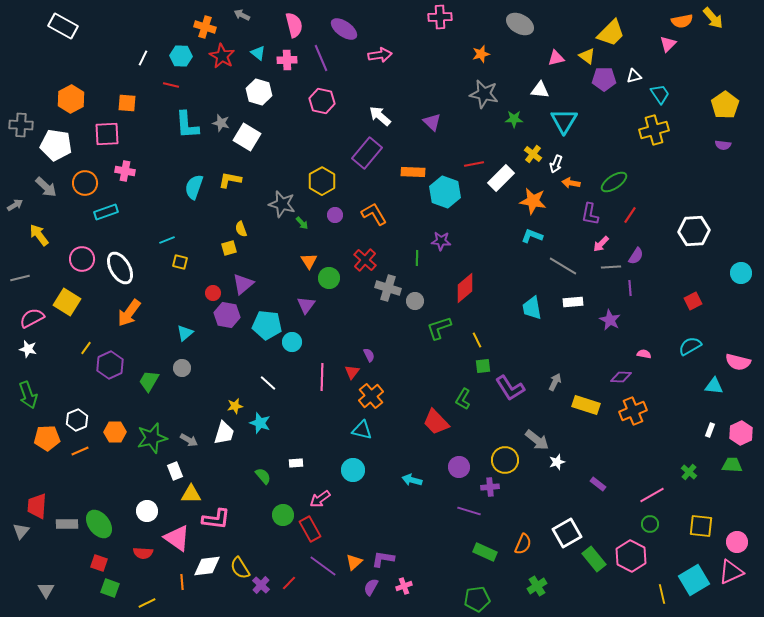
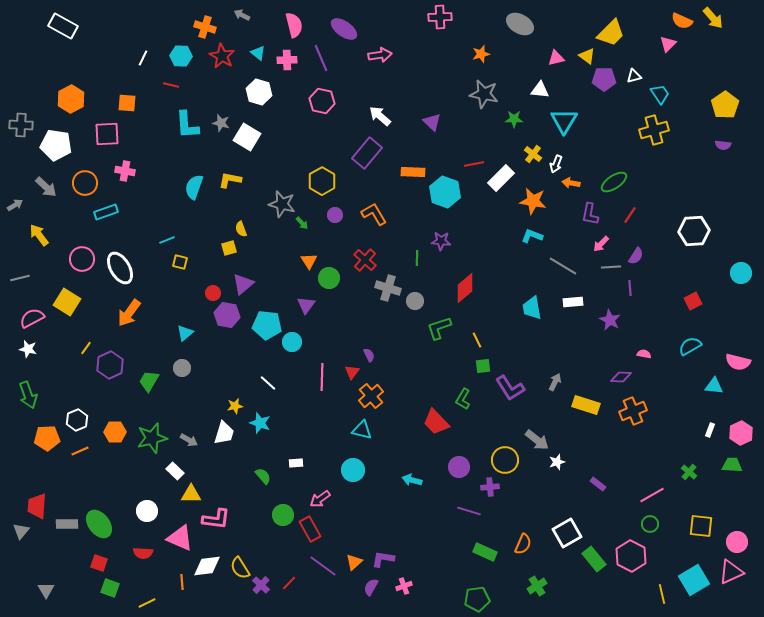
orange semicircle at (682, 21): rotated 35 degrees clockwise
white rectangle at (175, 471): rotated 24 degrees counterclockwise
pink triangle at (177, 538): moved 3 px right; rotated 12 degrees counterclockwise
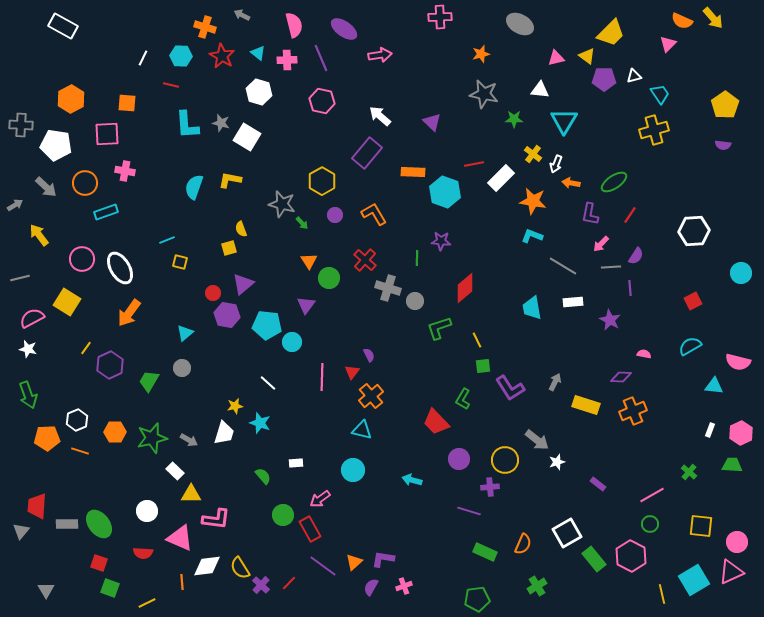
orange line at (80, 451): rotated 42 degrees clockwise
purple circle at (459, 467): moved 8 px up
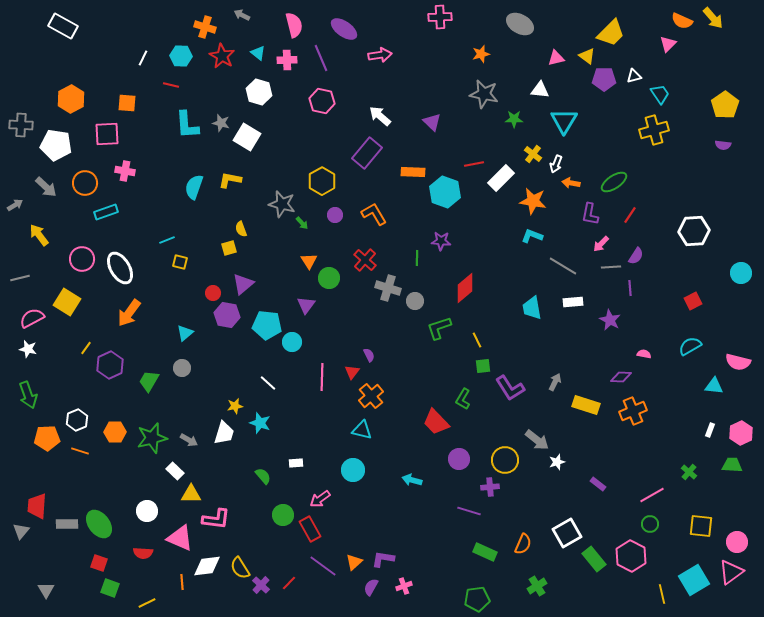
pink triangle at (731, 572): rotated 12 degrees counterclockwise
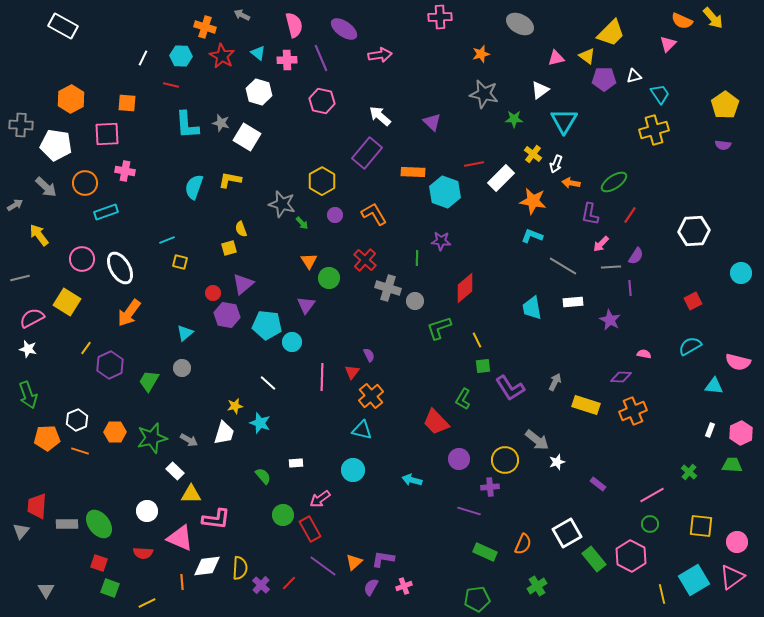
white triangle at (540, 90): rotated 42 degrees counterclockwise
yellow semicircle at (240, 568): rotated 145 degrees counterclockwise
pink triangle at (731, 572): moved 1 px right, 5 px down
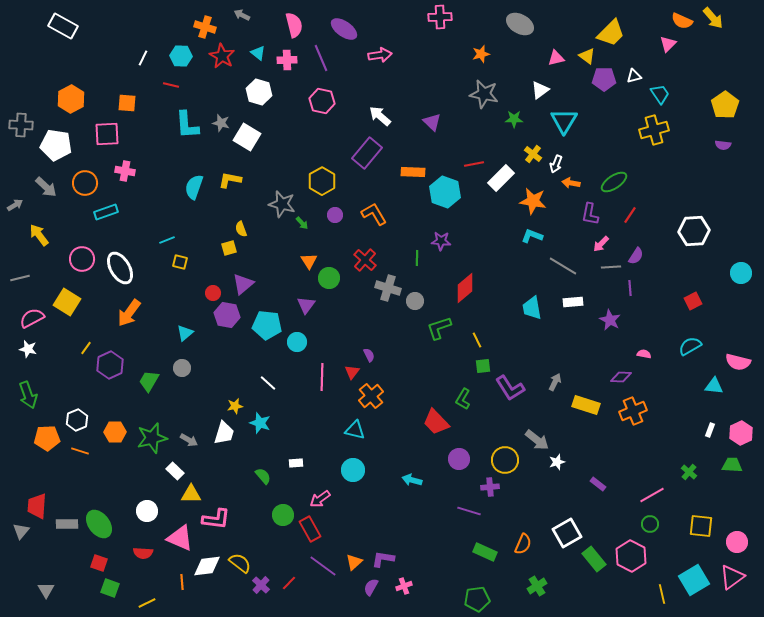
cyan circle at (292, 342): moved 5 px right
cyan triangle at (362, 430): moved 7 px left
yellow semicircle at (240, 568): moved 5 px up; rotated 55 degrees counterclockwise
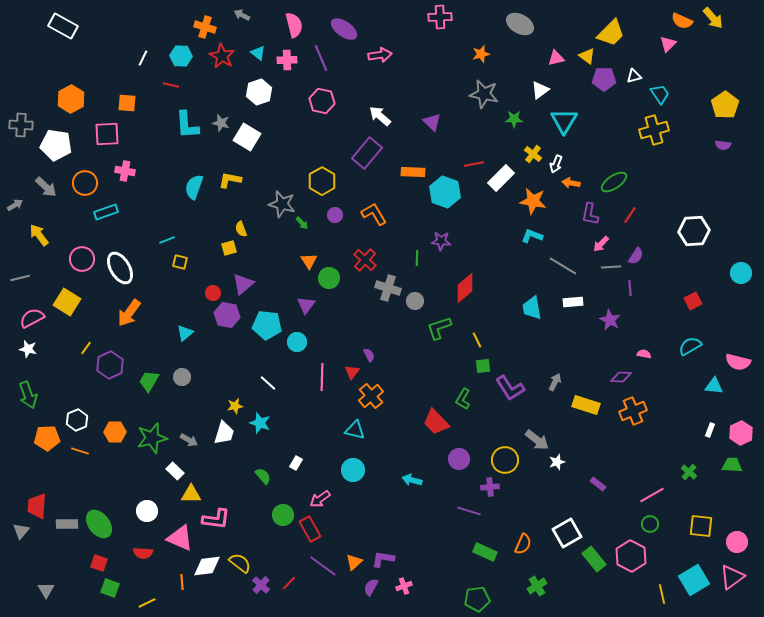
white hexagon at (259, 92): rotated 25 degrees clockwise
gray circle at (182, 368): moved 9 px down
white rectangle at (296, 463): rotated 56 degrees counterclockwise
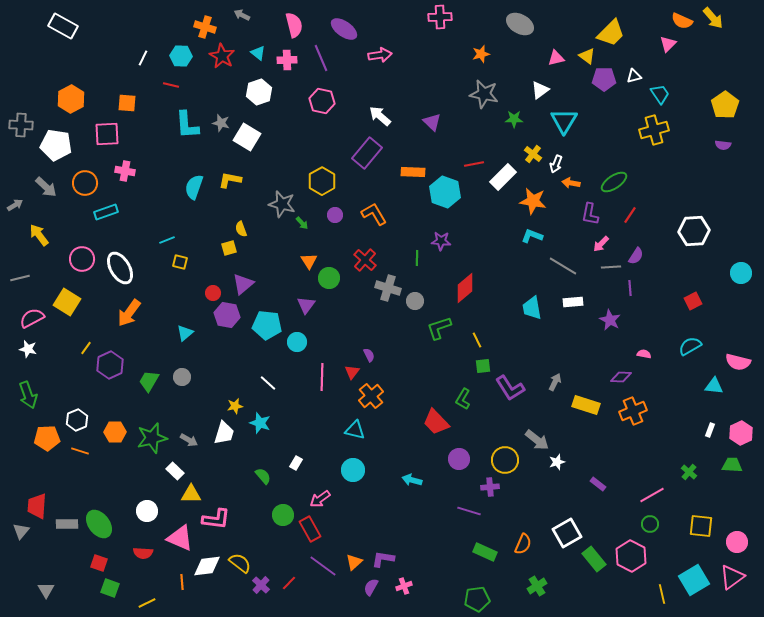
white rectangle at (501, 178): moved 2 px right, 1 px up
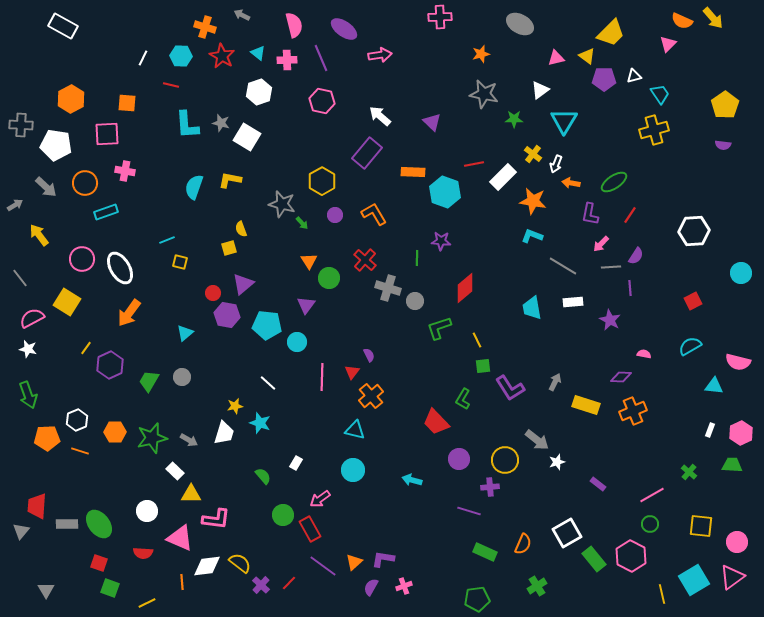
gray line at (20, 278): rotated 66 degrees clockwise
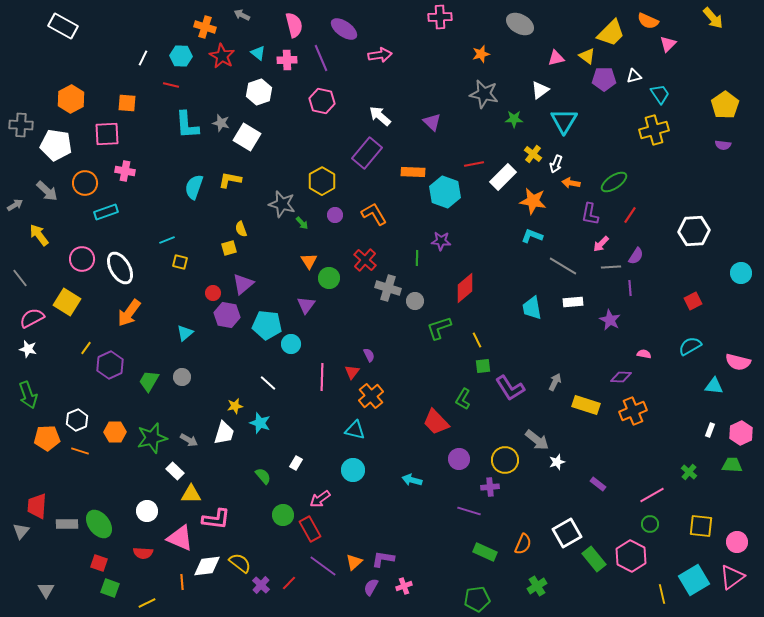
orange semicircle at (682, 21): moved 34 px left
gray arrow at (46, 187): moved 1 px right, 4 px down
cyan circle at (297, 342): moved 6 px left, 2 px down
